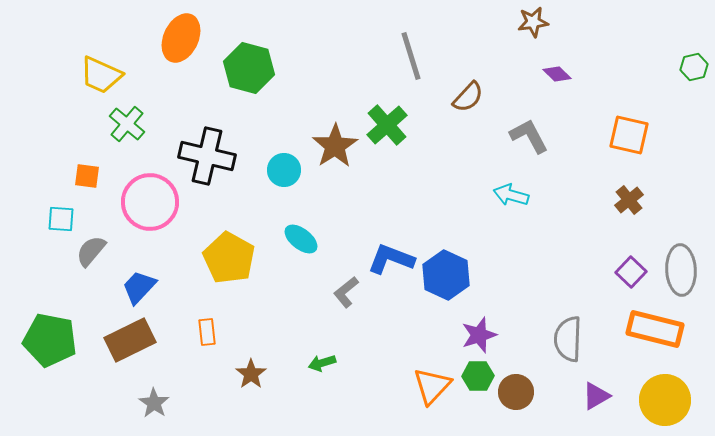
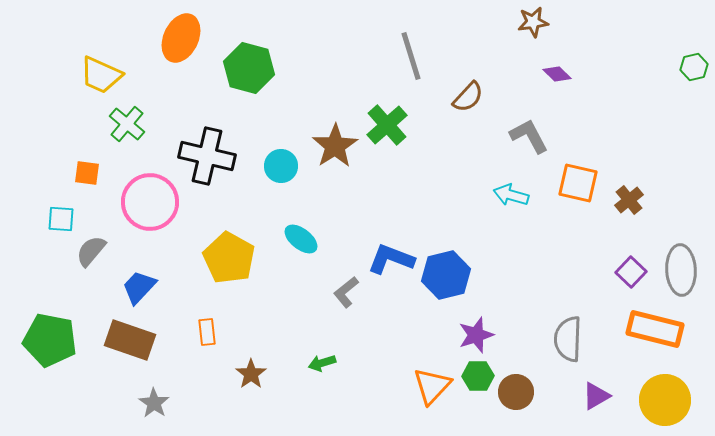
orange square at (629, 135): moved 51 px left, 48 px down
cyan circle at (284, 170): moved 3 px left, 4 px up
orange square at (87, 176): moved 3 px up
blue hexagon at (446, 275): rotated 21 degrees clockwise
purple star at (479, 335): moved 3 px left
brown rectangle at (130, 340): rotated 45 degrees clockwise
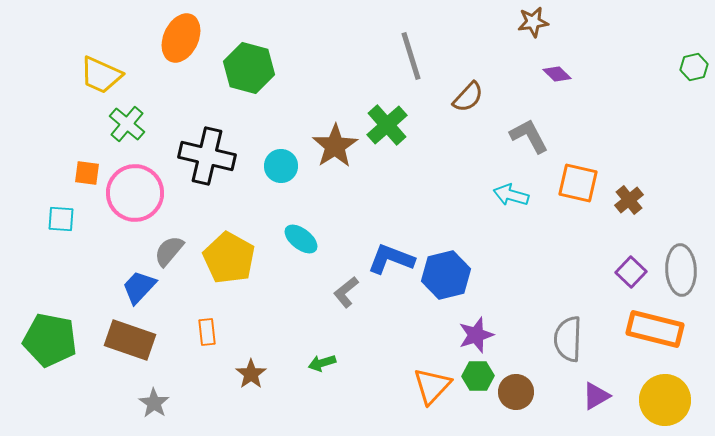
pink circle at (150, 202): moved 15 px left, 9 px up
gray semicircle at (91, 251): moved 78 px right
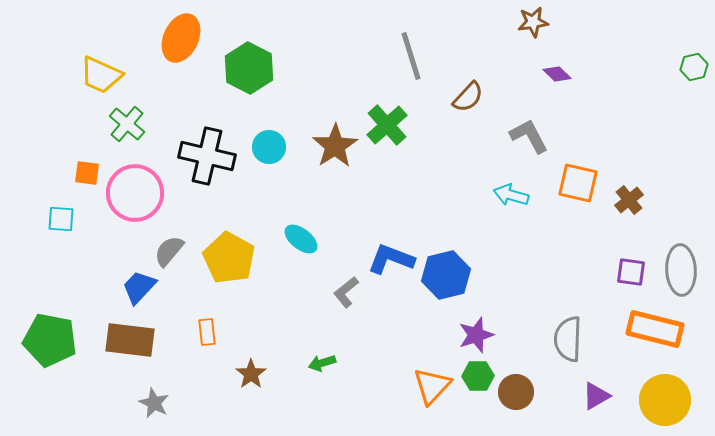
green hexagon at (249, 68): rotated 12 degrees clockwise
cyan circle at (281, 166): moved 12 px left, 19 px up
purple square at (631, 272): rotated 36 degrees counterclockwise
brown rectangle at (130, 340): rotated 12 degrees counterclockwise
gray star at (154, 403): rotated 8 degrees counterclockwise
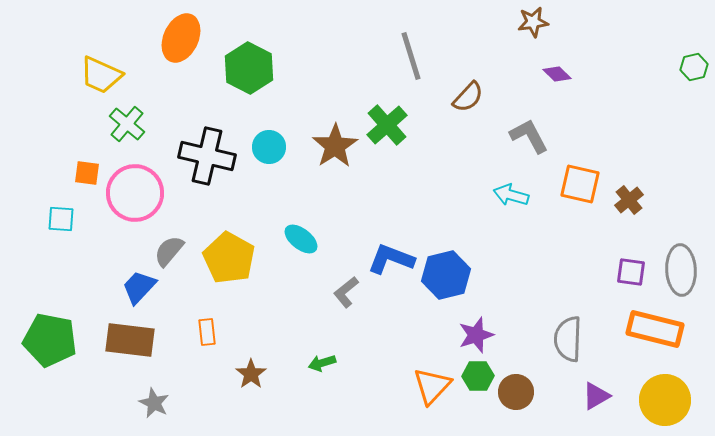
orange square at (578, 183): moved 2 px right, 1 px down
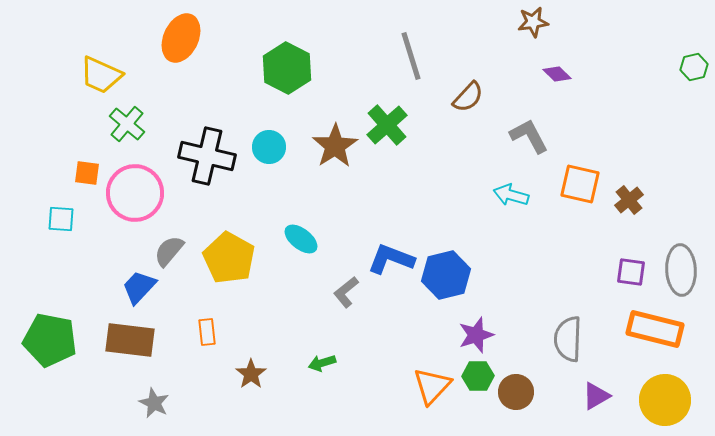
green hexagon at (249, 68): moved 38 px right
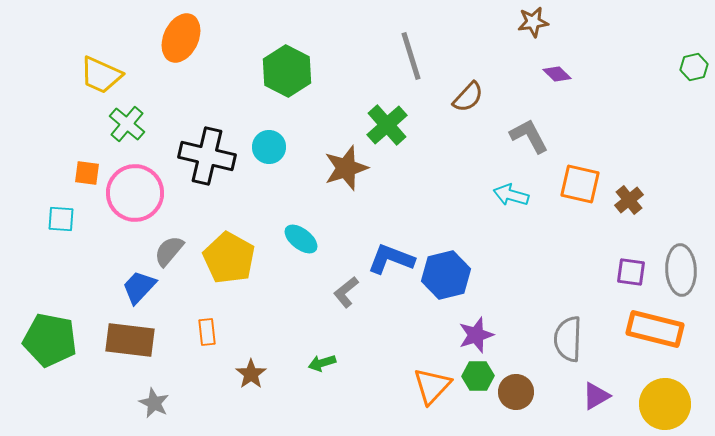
green hexagon at (287, 68): moved 3 px down
brown star at (335, 146): moved 11 px right, 22 px down; rotated 15 degrees clockwise
yellow circle at (665, 400): moved 4 px down
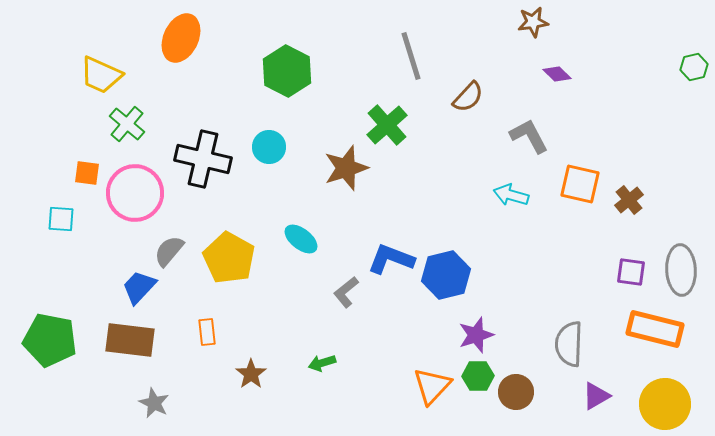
black cross at (207, 156): moved 4 px left, 3 px down
gray semicircle at (568, 339): moved 1 px right, 5 px down
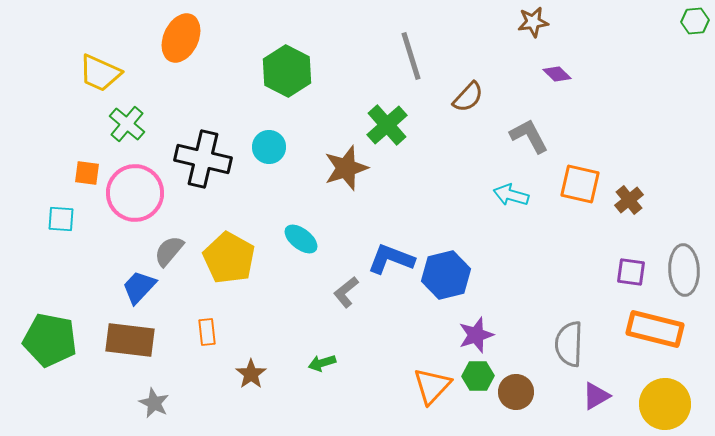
green hexagon at (694, 67): moved 1 px right, 46 px up; rotated 8 degrees clockwise
yellow trapezoid at (101, 75): moved 1 px left, 2 px up
gray ellipse at (681, 270): moved 3 px right
